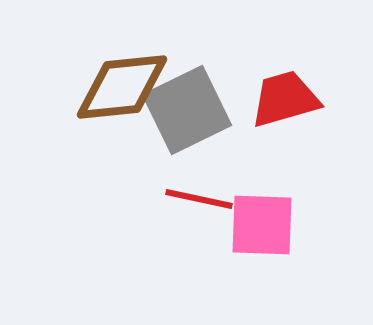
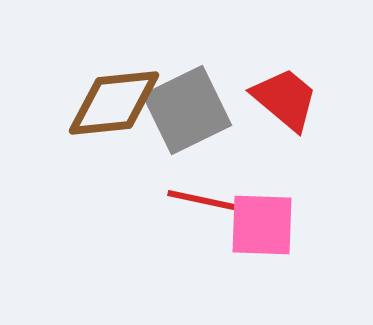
brown diamond: moved 8 px left, 16 px down
red trapezoid: rotated 56 degrees clockwise
red line: moved 2 px right, 1 px down
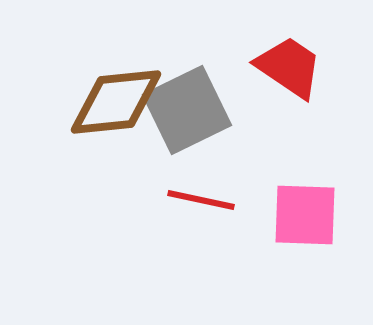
red trapezoid: moved 4 px right, 32 px up; rotated 6 degrees counterclockwise
brown diamond: moved 2 px right, 1 px up
pink square: moved 43 px right, 10 px up
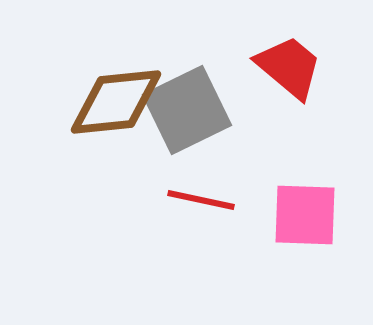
red trapezoid: rotated 6 degrees clockwise
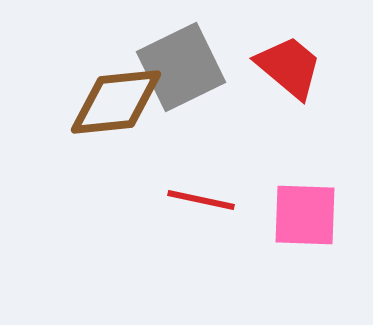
gray square: moved 6 px left, 43 px up
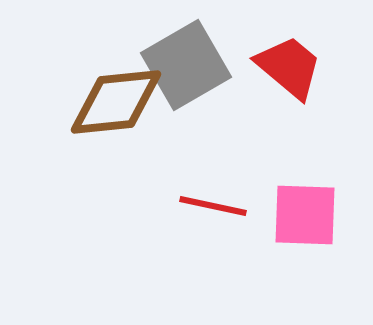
gray square: moved 5 px right, 2 px up; rotated 4 degrees counterclockwise
red line: moved 12 px right, 6 px down
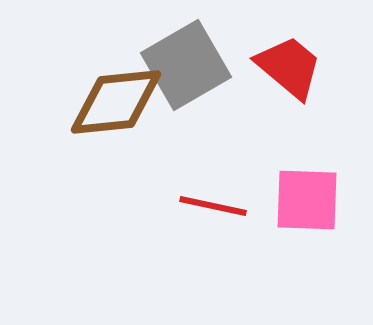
pink square: moved 2 px right, 15 px up
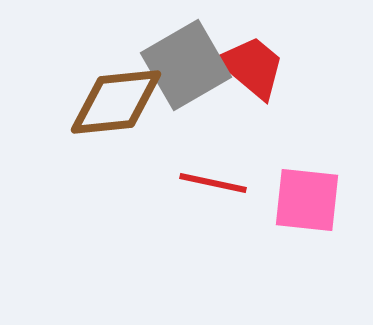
red trapezoid: moved 37 px left
pink square: rotated 4 degrees clockwise
red line: moved 23 px up
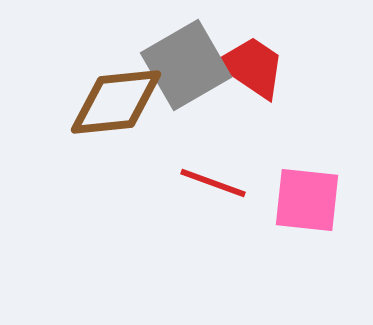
red trapezoid: rotated 6 degrees counterclockwise
red line: rotated 8 degrees clockwise
